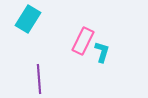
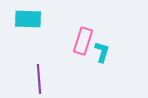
cyan rectangle: rotated 60 degrees clockwise
pink rectangle: rotated 8 degrees counterclockwise
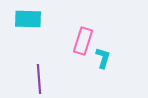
cyan L-shape: moved 1 px right, 6 px down
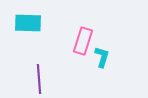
cyan rectangle: moved 4 px down
cyan L-shape: moved 1 px left, 1 px up
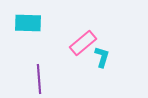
pink rectangle: moved 2 px down; rotated 32 degrees clockwise
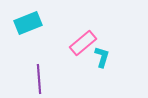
cyan rectangle: rotated 24 degrees counterclockwise
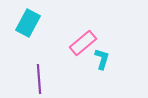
cyan rectangle: rotated 40 degrees counterclockwise
cyan L-shape: moved 2 px down
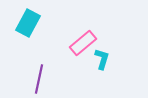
purple line: rotated 16 degrees clockwise
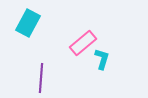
purple line: moved 2 px right, 1 px up; rotated 8 degrees counterclockwise
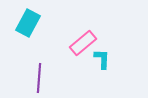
cyan L-shape: rotated 15 degrees counterclockwise
purple line: moved 2 px left
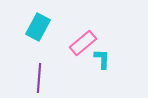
cyan rectangle: moved 10 px right, 4 px down
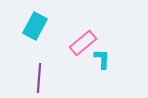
cyan rectangle: moved 3 px left, 1 px up
